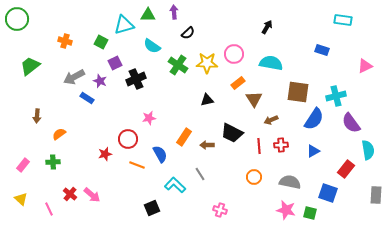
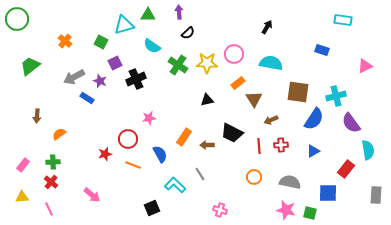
purple arrow at (174, 12): moved 5 px right
orange cross at (65, 41): rotated 24 degrees clockwise
orange line at (137, 165): moved 4 px left
blue square at (328, 193): rotated 18 degrees counterclockwise
red cross at (70, 194): moved 19 px left, 12 px up
yellow triangle at (21, 199): moved 1 px right, 2 px up; rotated 48 degrees counterclockwise
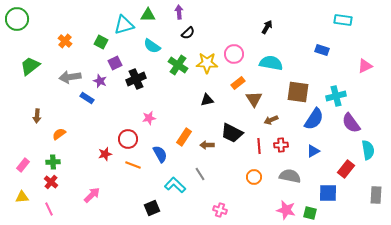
gray arrow at (74, 77): moved 4 px left; rotated 20 degrees clockwise
gray semicircle at (290, 182): moved 6 px up
pink arrow at (92, 195): rotated 84 degrees counterclockwise
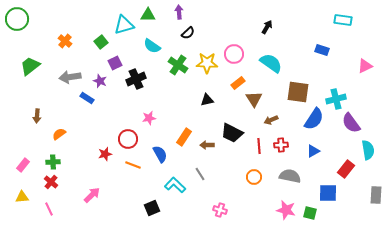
green square at (101, 42): rotated 24 degrees clockwise
cyan semicircle at (271, 63): rotated 25 degrees clockwise
cyan cross at (336, 96): moved 3 px down
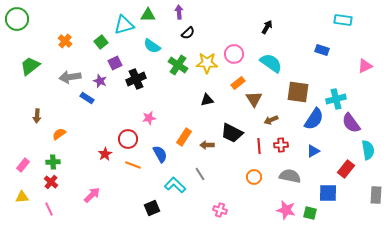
red star at (105, 154): rotated 16 degrees counterclockwise
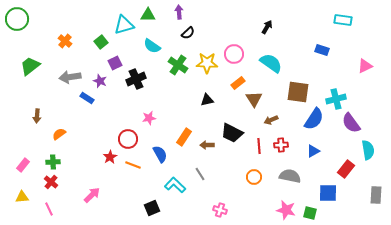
red star at (105, 154): moved 5 px right, 3 px down
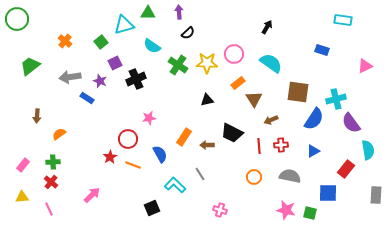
green triangle at (148, 15): moved 2 px up
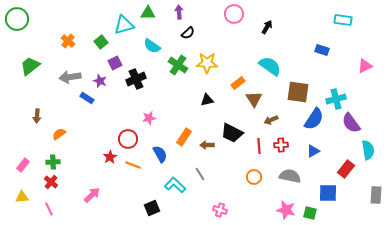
orange cross at (65, 41): moved 3 px right
pink circle at (234, 54): moved 40 px up
cyan semicircle at (271, 63): moved 1 px left, 3 px down
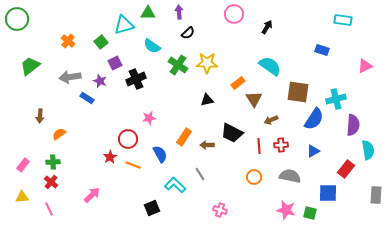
brown arrow at (37, 116): moved 3 px right
purple semicircle at (351, 123): moved 2 px right, 2 px down; rotated 140 degrees counterclockwise
